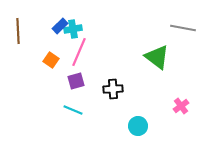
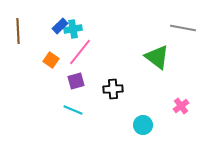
pink line: moved 1 px right; rotated 16 degrees clockwise
cyan circle: moved 5 px right, 1 px up
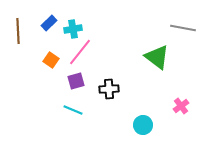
blue rectangle: moved 11 px left, 3 px up
black cross: moved 4 px left
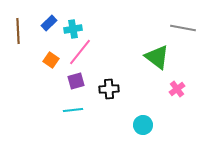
pink cross: moved 4 px left, 17 px up
cyan line: rotated 30 degrees counterclockwise
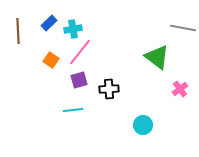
purple square: moved 3 px right, 1 px up
pink cross: moved 3 px right
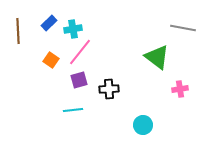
pink cross: rotated 28 degrees clockwise
